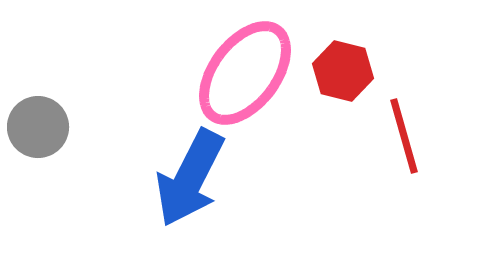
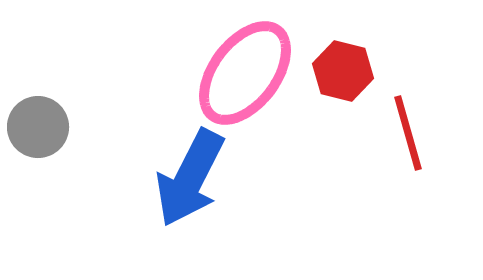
red line: moved 4 px right, 3 px up
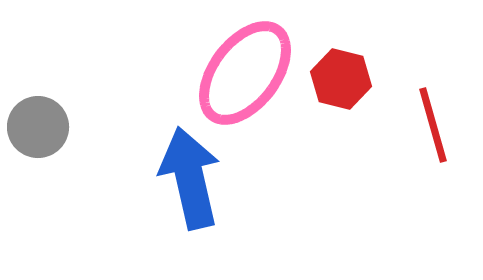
red hexagon: moved 2 px left, 8 px down
red line: moved 25 px right, 8 px up
blue arrow: rotated 140 degrees clockwise
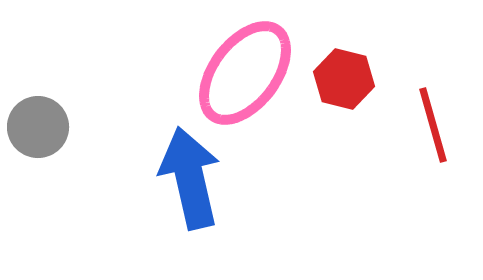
red hexagon: moved 3 px right
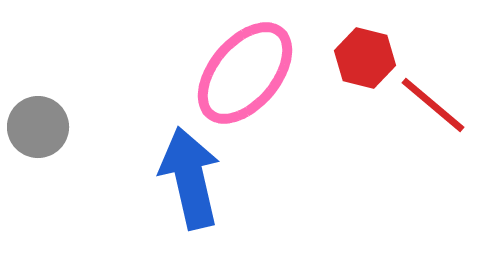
pink ellipse: rotated 3 degrees clockwise
red hexagon: moved 21 px right, 21 px up
red line: moved 20 px up; rotated 34 degrees counterclockwise
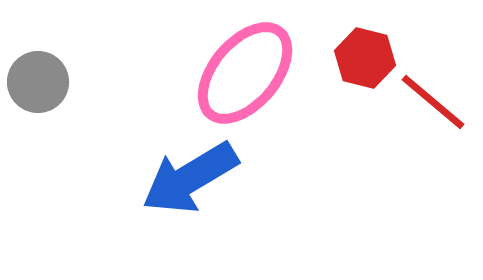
red line: moved 3 px up
gray circle: moved 45 px up
blue arrow: rotated 108 degrees counterclockwise
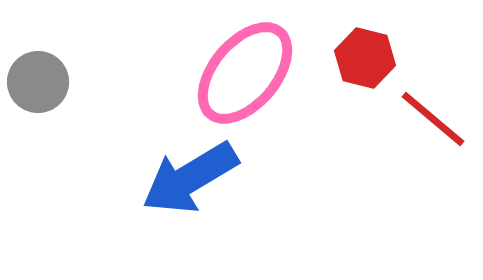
red line: moved 17 px down
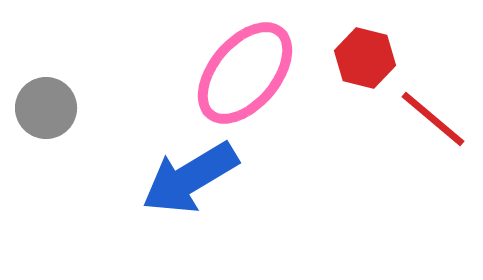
gray circle: moved 8 px right, 26 px down
